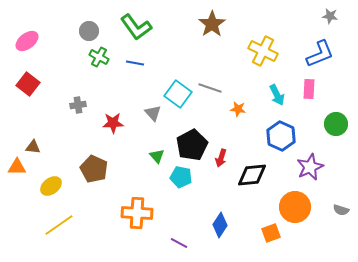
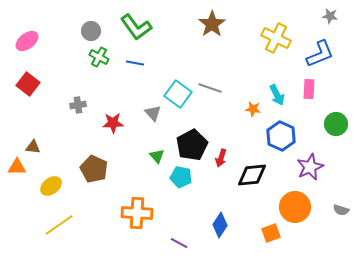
gray circle: moved 2 px right
yellow cross: moved 13 px right, 13 px up
orange star: moved 15 px right
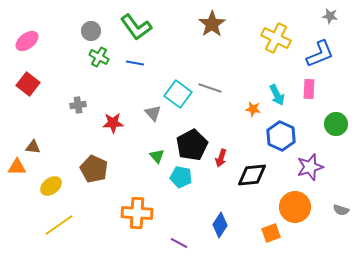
purple star: rotated 8 degrees clockwise
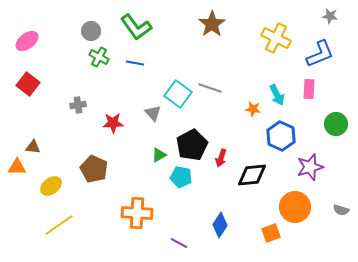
green triangle: moved 2 px right, 1 px up; rotated 42 degrees clockwise
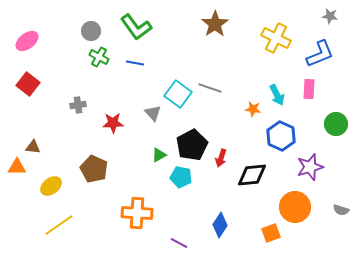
brown star: moved 3 px right
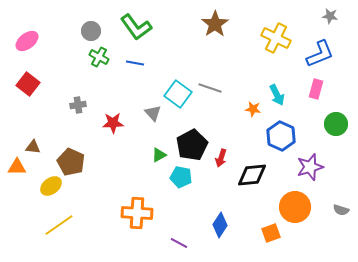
pink rectangle: moved 7 px right; rotated 12 degrees clockwise
brown pentagon: moved 23 px left, 7 px up
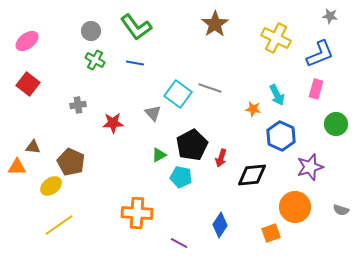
green cross: moved 4 px left, 3 px down
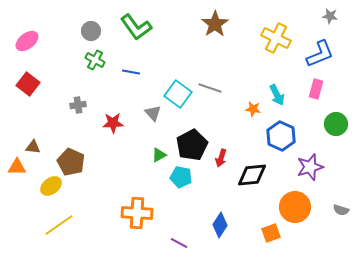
blue line: moved 4 px left, 9 px down
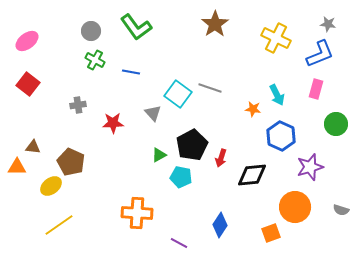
gray star: moved 2 px left, 8 px down
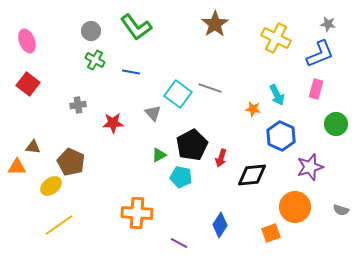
pink ellipse: rotated 75 degrees counterclockwise
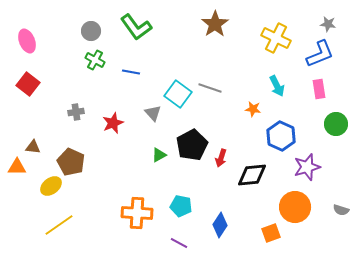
pink rectangle: moved 3 px right; rotated 24 degrees counterclockwise
cyan arrow: moved 9 px up
gray cross: moved 2 px left, 7 px down
red star: rotated 20 degrees counterclockwise
purple star: moved 3 px left
cyan pentagon: moved 29 px down
